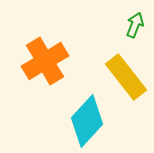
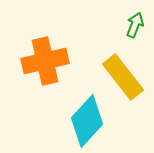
orange cross: rotated 18 degrees clockwise
yellow rectangle: moved 3 px left
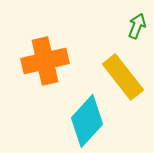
green arrow: moved 2 px right, 1 px down
